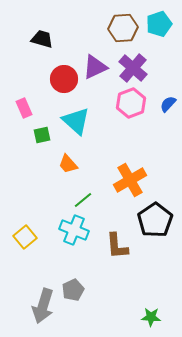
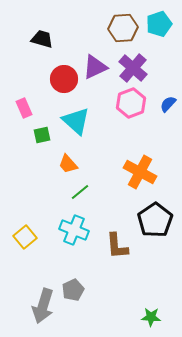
orange cross: moved 10 px right, 8 px up; rotated 32 degrees counterclockwise
green line: moved 3 px left, 8 px up
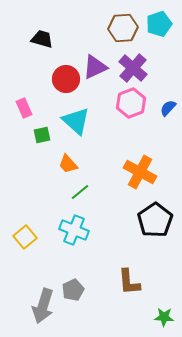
red circle: moved 2 px right
blue semicircle: moved 4 px down
brown L-shape: moved 12 px right, 36 px down
green star: moved 13 px right
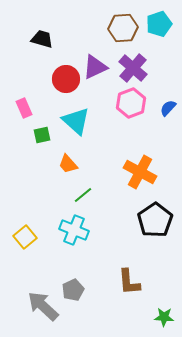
green line: moved 3 px right, 3 px down
gray arrow: rotated 116 degrees clockwise
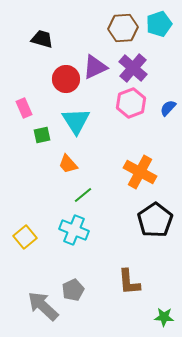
cyan triangle: rotated 16 degrees clockwise
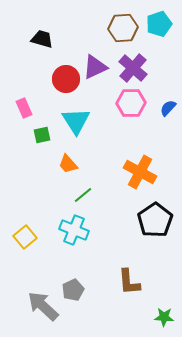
pink hexagon: rotated 20 degrees clockwise
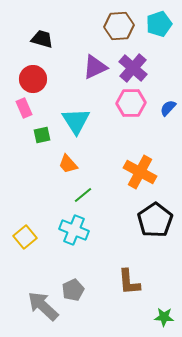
brown hexagon: moved 4 px left, 2 px up
red circle: moved 33 px left
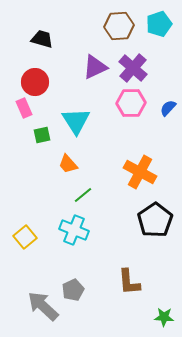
red circle: moved 2 px right, 3 px down
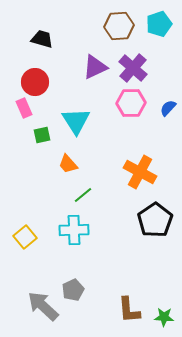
cyan cross: rotated 24 degrees counterclockwise
brown L-shape: moved 28 px down
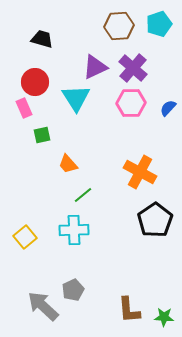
cyan triangle: moved 23 px up
